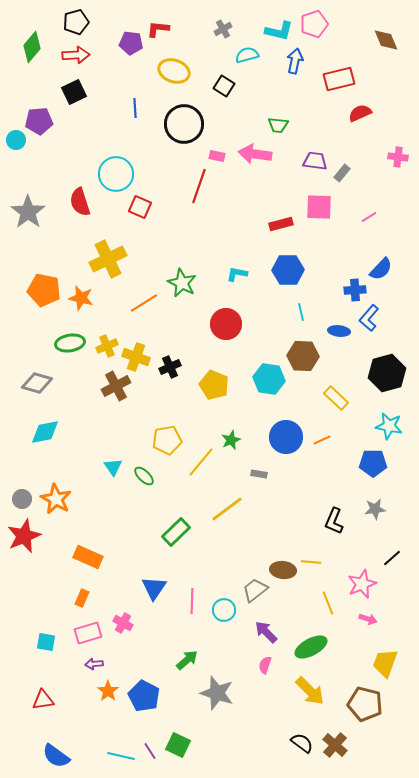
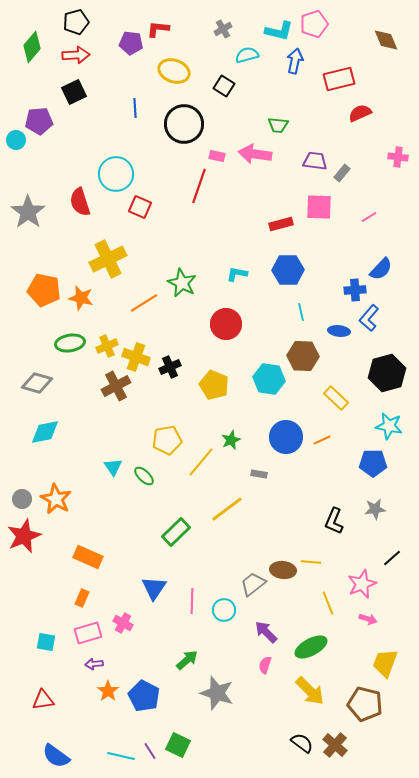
gray trapezoid at (255, 590): moved 2 px left, 6 px up
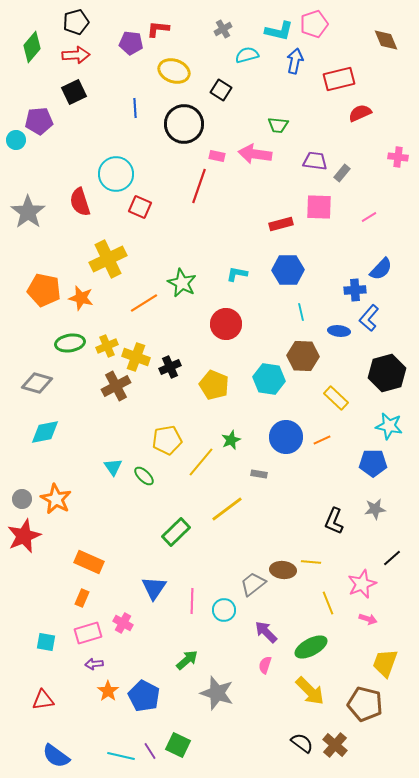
black square at (224, 86): moved 3 px left, 4 px down
orange rectangle at (88, 557): moved 1 px right, 5 px down
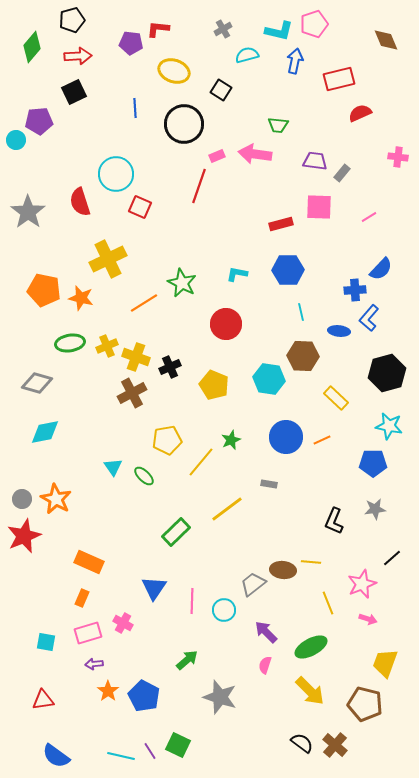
black pentagon at (76, 22): moved 4 px left, 2 px up
red arrow at (76, 55): moved 2 px right, 1 px down
pink rectangle at (217, 156): rotated 35 degrees counterclockwise
brown cross at (116, 386): moved 16 px right, 7 px down
gray rectangle at (259, 474): moved 10 px right, 10 px down
gray star at (217, 693): moved 3 px right, 4 px down
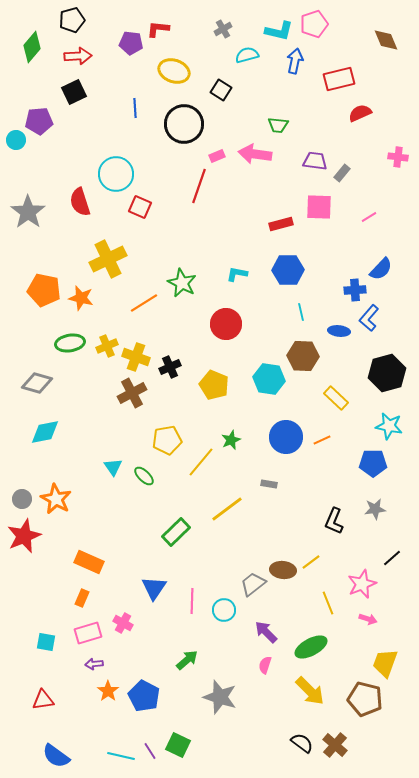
yellow line at (311, 562): rotated 42 degrees counterclockwise
brown pentagon at (365, 704): moved 5 px up
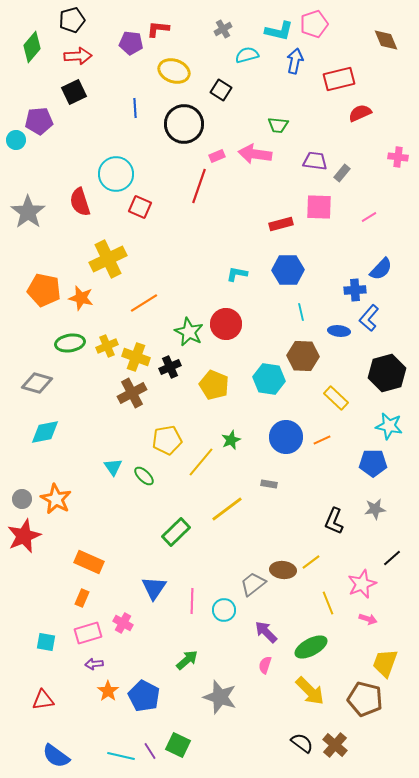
green star at (182, 283): moved 7 px right, 49 px down
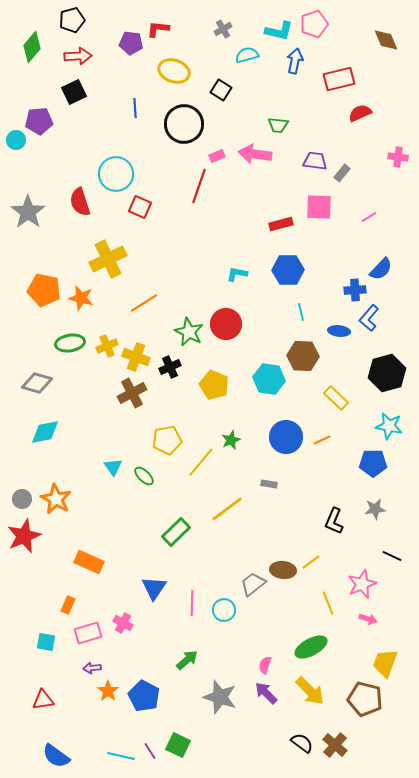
black line at (392, 558): moved 2 px up; rotated 66 degrees clockwise
orange rectangle at (82, 598): moved 14 px left, 7 px down
pink line at (192, 601): moved 2 px down
purple arrow at (266, 632): moved 61 px down
purple arrow at (94, 664): moved 2 px left, 4 px down
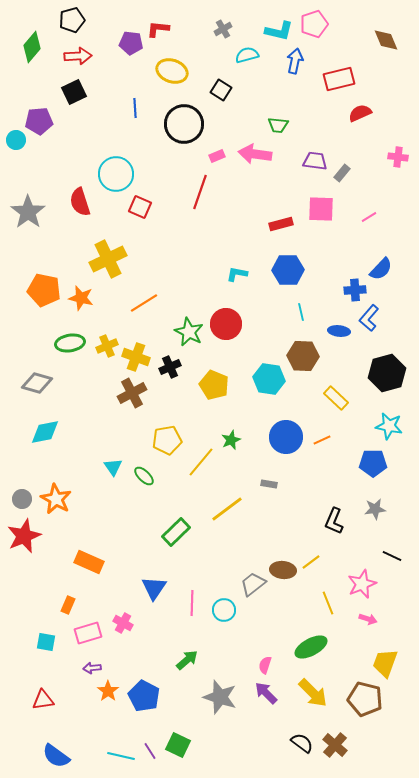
yellow ellipse at (174, 71): moved 2 px left
red line at (199, 186): moved 1 px right, 6 px down
pink square at (319, 207): moved 2 px right, 2 px down
yellow arrow at (310, 691): moved 3 px right, 2 px down
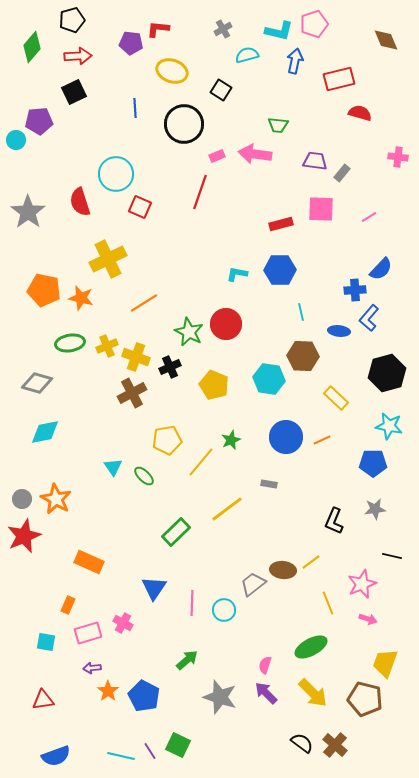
red semicircle at (360, 113): rotated 40 degrees clockwise
blue hexagon at (288, 270): moved 8 px left
black line at (392, 556): rotated 12 degrees counterclockwise
blue semicircle at (56, 756): rotated 56 degrees counterclockwise
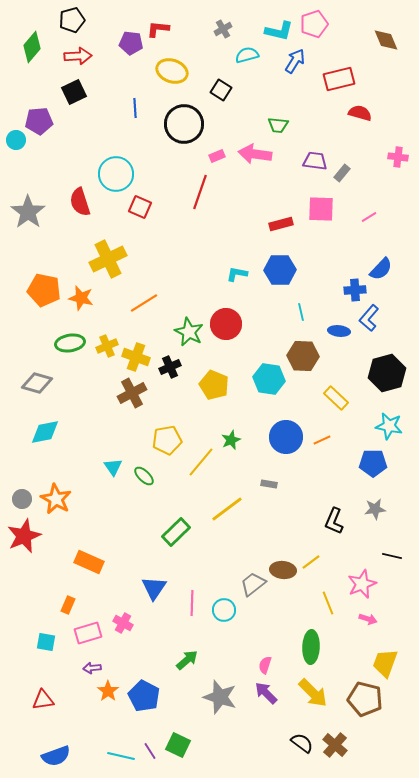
blue arrow at (295, 61): rotated 20 degrees clockwise
green ellipse at (311, 647): rotated 60 degrees counterclockwise
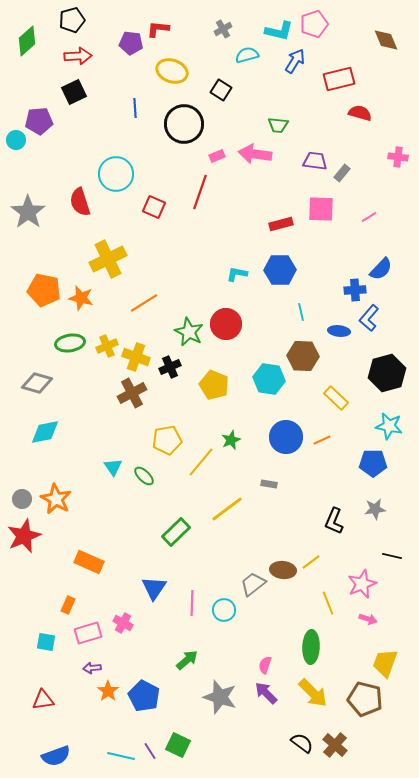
green diamond at (32, 47): moved 5 px left, 6 px up; rotated 8 degrees clockwise
red square at (140, 207): moved 14 px right
